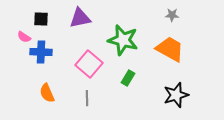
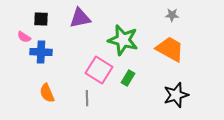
pink square: moved 10 px right, 6 px down; rotated 8 degrees counterclockwise
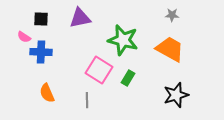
gray line: moved 2 px down
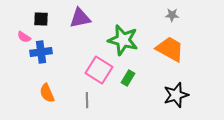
blue cross: rotated 10 degrees counterclockwise
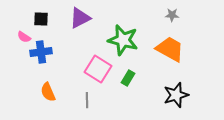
purple triangle: rotated 15 degrees counterclockwise
pink square: moved 1 px left, 1 px up
orange semicircle: moved 1 px right, 1 px up
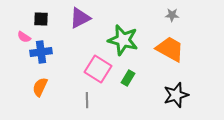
orange semicircle: moved 8 px left, 5 px up; rotated 48 degrees clockwise
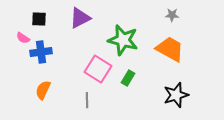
black square: moved 2 px left
pink semicircle: moved 1 px left, 1 px down
orange semicircle: moved 3 px right, 3 px down
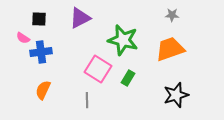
orange trapezoid: rotated 48 degrees counterclockwise
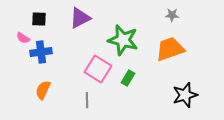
black star: moved 9 px right
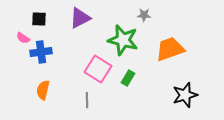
gray star: moved 28 px left
orange semicircle: rotated 12 degrees counterclockwise
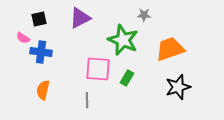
black square: rotated 14 degrees counterclockwise
green star: rotated 8 degrees clockwise
blue cross: rotated 15 degrees clockwise
pink square: rotated 28 degrees counterclockwise
green rectangle: moved 1 px left
black star: moved 7 px left, 8 px up
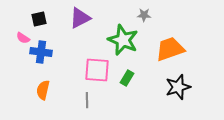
pink square: moved 1 px left, 1 px down
